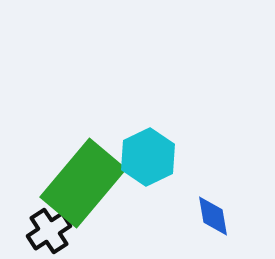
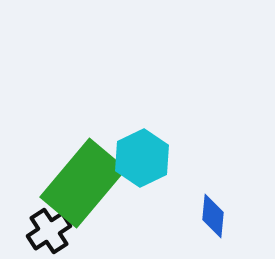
cyan hexagon: moved 6 px left, 1 px down
blue diamond: rotated 15 degrees clockwise
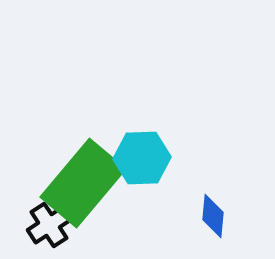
cyan hexagon: rotated 24 degrees clockwise
black cross: moved 6 px up
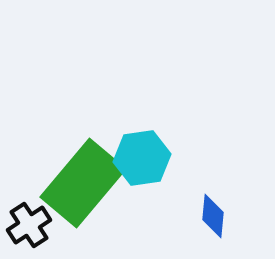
cyan hexagon: rotated 6 degrees counterclockwise
black cross: moved 20 px left
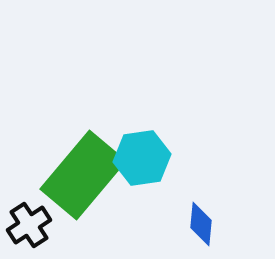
green rectangle: moved 8 px up
blue diamond: moved 12 px left, 8 px down
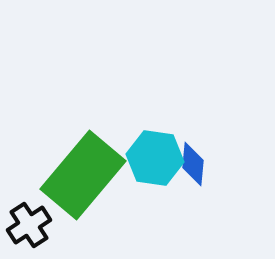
cyan hexagon: moved 13 px right; rotated 16 degrees clockwise
blue diamond: moved 8 px left, 60 px up
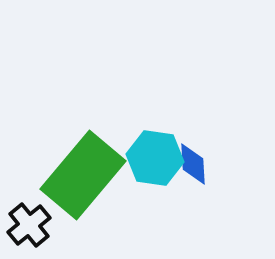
blue diamond: rotated 9 degrees counterclockwise
black cross: rotated 6 degrees counterclockwise
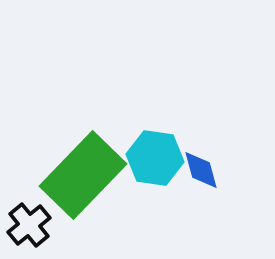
blue diamond: moved 8 px right, 6 px down; rotated 12 degrees counterclockwise
green rectangle: rotated 4 degrees clockwise
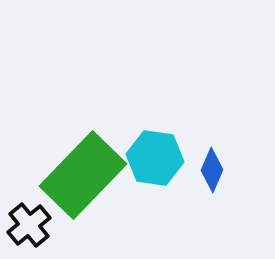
blue diamond: moved 11 px right; rotated 39 degrees clockwise
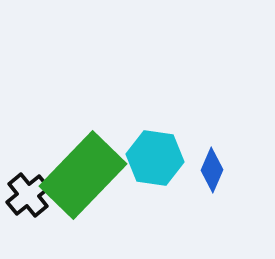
black cross: moved 1 px left, 30 px up
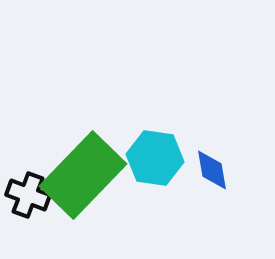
blue diamond: rotated 33 degrees counterclockwise
black cross: rotated 30 degrees counterclockwise
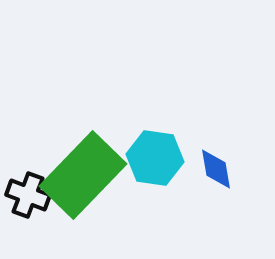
blue diamond: moved 4 px right, 1 px up
